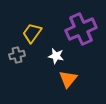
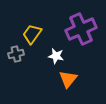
yellow trapezoid: moved 1 px down
gray cross: moved 1 px left, 1 px up
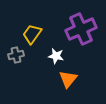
gray cross: moved 1 px down
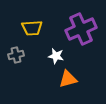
yellow trapezoid: moved 6 px up; rotated 130 degrees counterclockwise
orange triangle: rotated 36 degrees clockwise
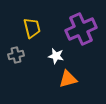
yellow trapezoid: rotated 100 degrees counterclockwise
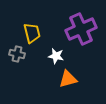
yellow trapezoid: moved 5 px down
gray cross: moved 1 px right, 1 px up; rotated 28 degrees clockwise
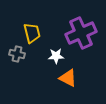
purple cross: moved 4 px down
white star: rotated 14 degrees counterclockwise
orange triangle: moved 1 px up; rotated 42 degrees clockwise
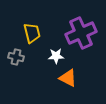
gray cross: moved 1 px left, 3 px down
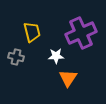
yellow trapezoid: moved 1 px up
orange triangle: rotated 36 degrees clockwise
